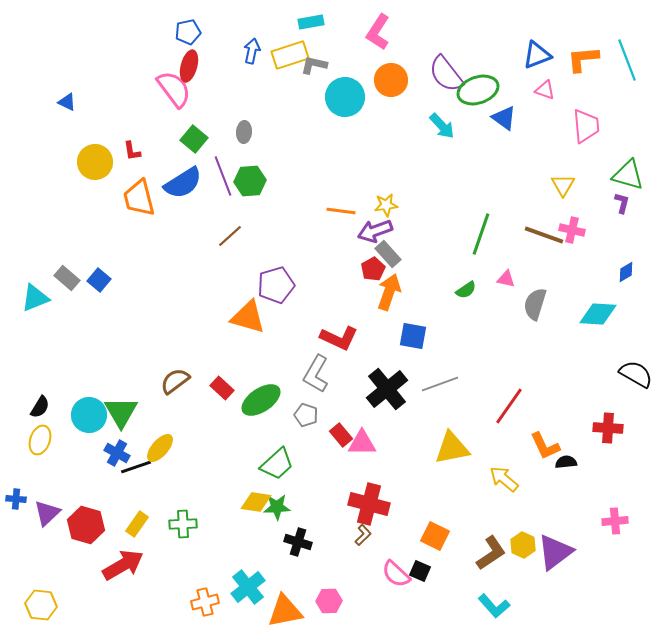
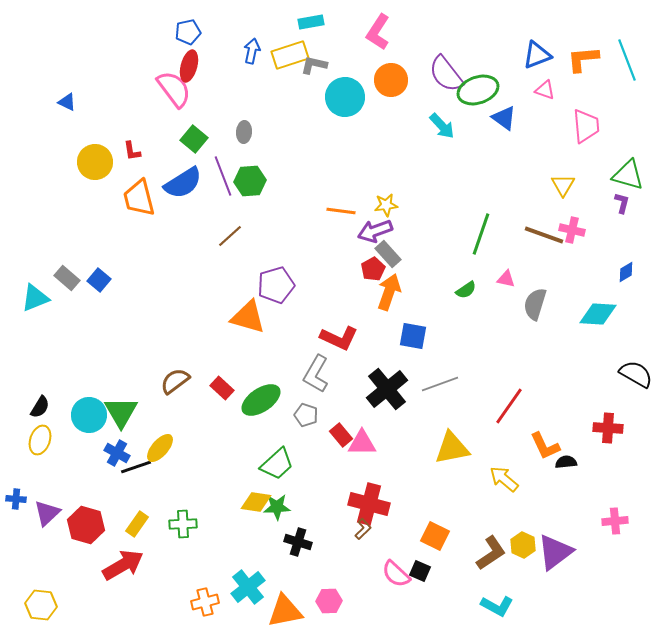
brown L-shape at (363, 535): moved 6 px up
cyan L-shape at (494, 606): moved 3 px right; rotated 20 degrees counterclockwise
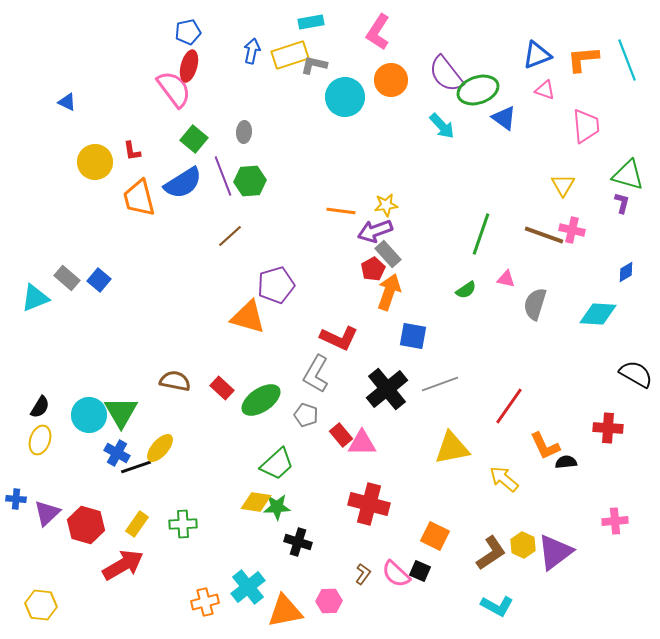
brown semicircle at (175, 381): rotated 48 degrees clockwise
brown L-shape at (363, 529): moved 45 px down; rotated 10 degrees counterclockwise
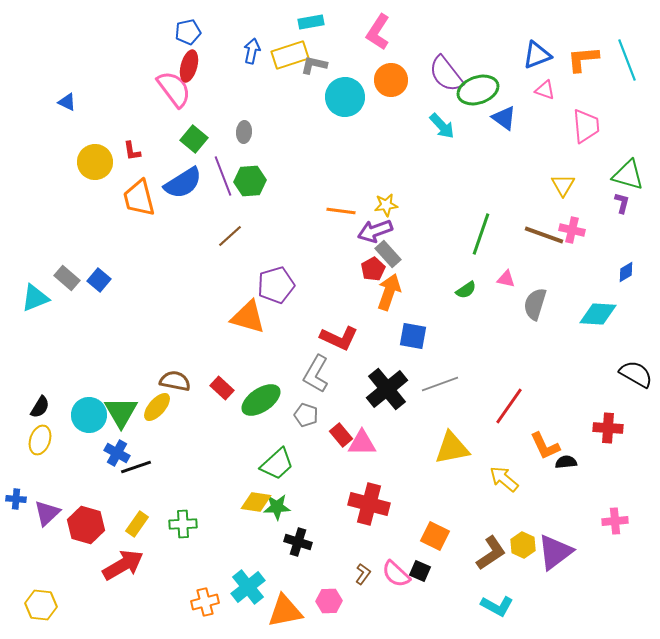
yellow ellipse at (160, 448): moved 3 px left, 41 px up
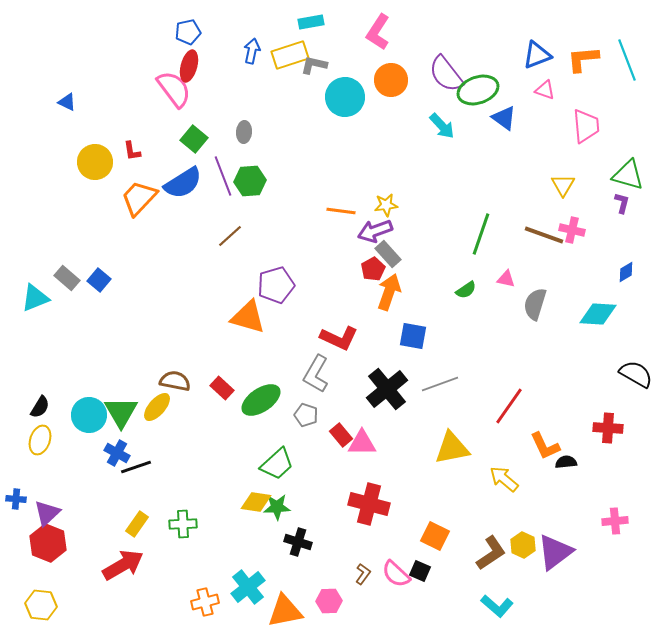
orange trapezoid at (139, 198): rotated 57 degrees clockwise
red hexagon at (86, 525): moved 38 px left, 18 px down; rotated 6 degrees clockwise
cyan L-shape at (497, 606): rotated 12 degrees clockwise
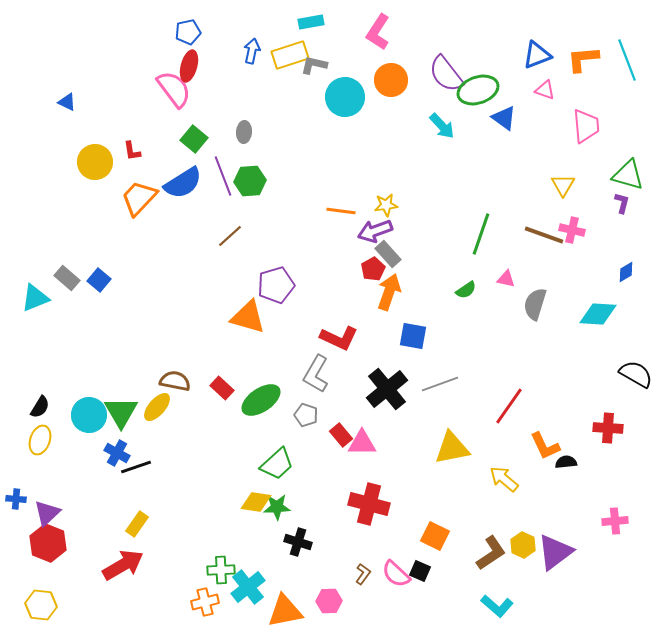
green cross at (183, 524): moved 38 px right, 46 px down
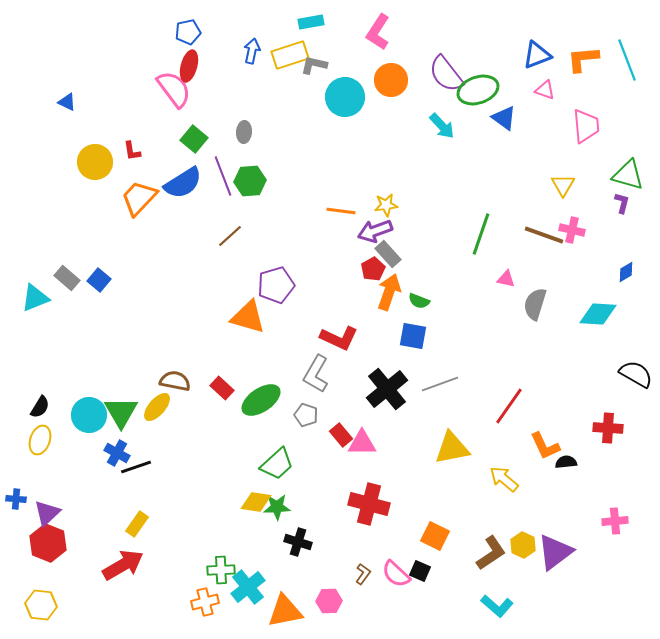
green semicircle at (466, 290): moved 47 px left, 11 px down; rotated 55 degrees clockwise
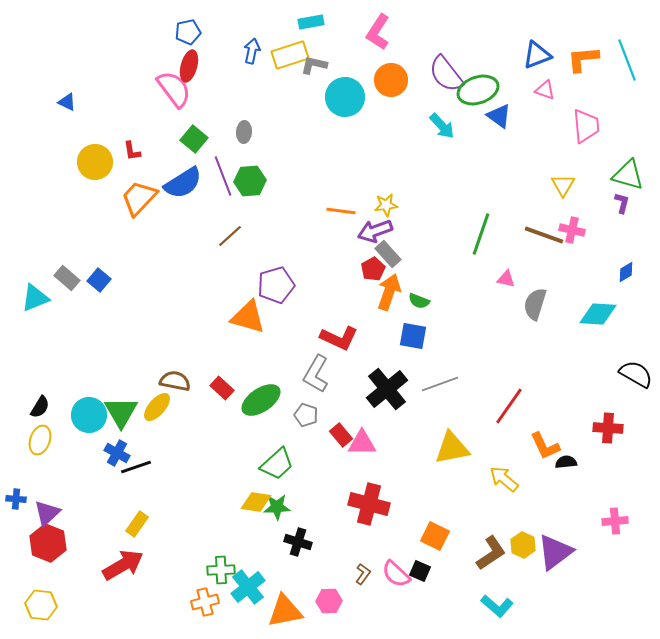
blue triangle at (504, 118): moved 5 px left, 2 px up
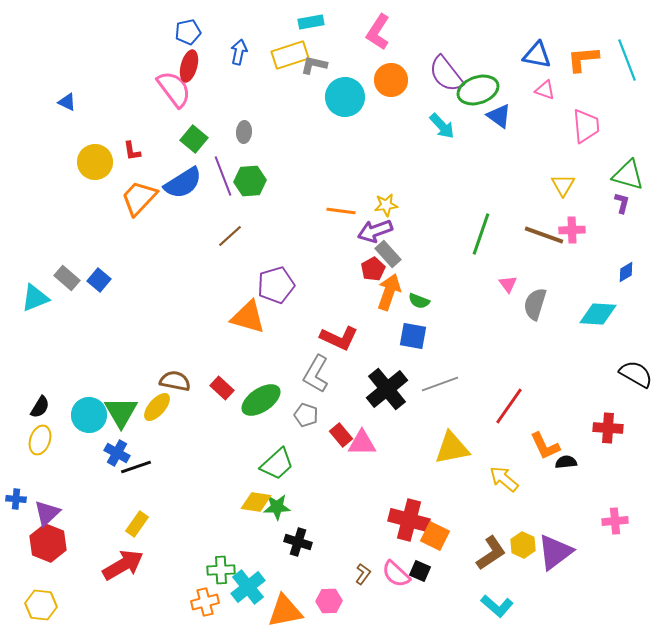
blue arrow at (252, 51): moved 13 px left, 1 px down
blue triangle at (537, 55): rotated 32 degrees clockwise
pink cross at (572, 230): rotated 15 degrees counterclockwise
pink triangle at (506, 279): moved 2 px right, 5 px down; rotated 42 degrees clockwise
red cross at (369, 504): moved 40 px right, 16 px down
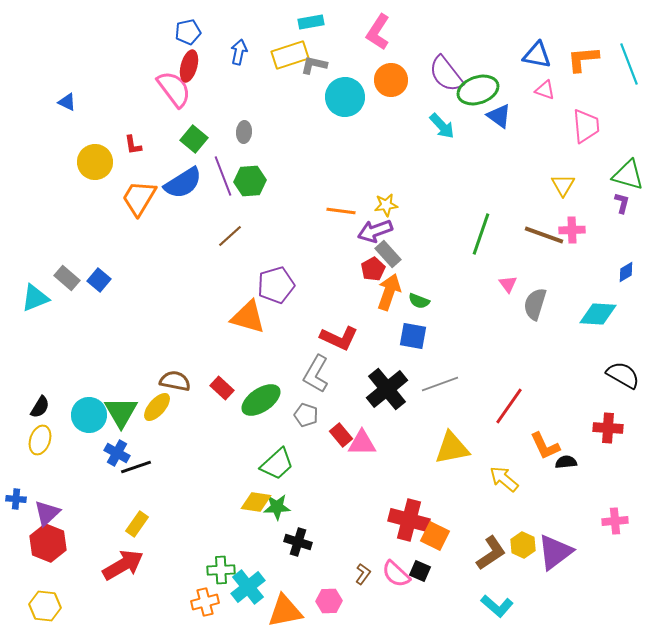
cyan line at (627, 60): moved 2 px right, 4 px down
red L-shape at (132, 151): moved 1 px right, 6 px up
orange trapezoid at (139, 198): rotated 12 degrees counterclockwise
black semicircle at (636, 374): moved 13 px left, 1 px down
yellow hexagon at (41, 605): moved 4 px right, 1 px down
